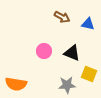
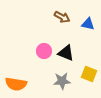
black triangle: moved 6 px left
gray star: moved 5 px left, 4 px up
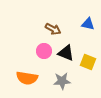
brown arrow: moved 9 px left, 12 px down
yellow square: moved 1 px left, 12 px up
orange semicircle: moved 11 px right, 6 px up
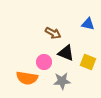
brown arrow: moved 4 px down
pink circle: moved 11 px down
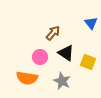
blue triangle: moved 3 px right, 1 px up; rotated 40 degrees clockwise
brown arrow: rotated 77 degrees counterclockwise
black triangle: rotated 12 degrees clockwise
pink circle: moved 4 px left, 5 px up
gray star: rotated 30 degrees clockwise
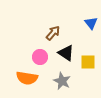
yellow square: rotated 21 degrees counterclockwise
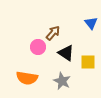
pink circle: moved 2 px left, 10 px up
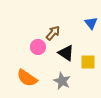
orange semicircle: rotated 25 degrees clockwise
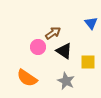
brown arrow: rotated 14 degrees clockwise
black triangle: moved 2 px left, 2 px up
gray star: moved 4 px right
